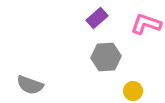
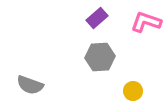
pink L-shape: moved 2 px up
gray hexagon: moved 6 px left
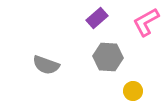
pink L-shape: rotated 48 degrees counterclockwise
gray hexagon: moved 8 px right; rotated 8 degrees clockwise
gray semicircle: moved 16 px right, 20 px up
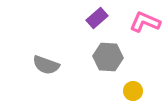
pink L-shape: moved 1 px left; rotated 52 degrees clockwise
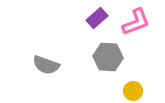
pink L-shape: moved 9 px left; rotated 136 degrees clockwise
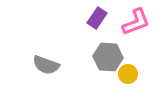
purple rectangle: rotated 15 degrees counterclockwise
yellow circle: moved 5 px left, 17 px up
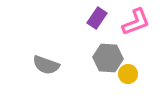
gray hexagon: moved 1 px down
